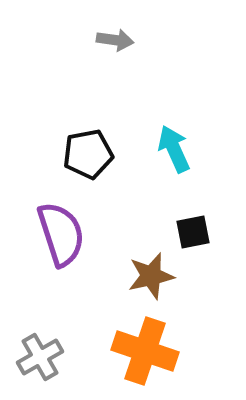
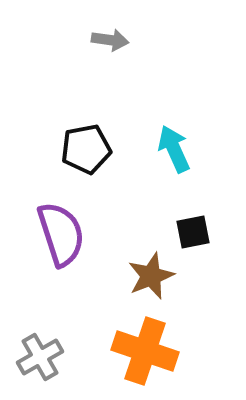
gray arrow: moved 5 px left
black pentagon: moved 2 px left, 5 px up
brown star: rotated 9 degrees counterclockwise
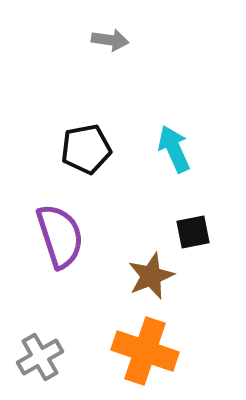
purple semicircle: moved 1 px left, 2 px down
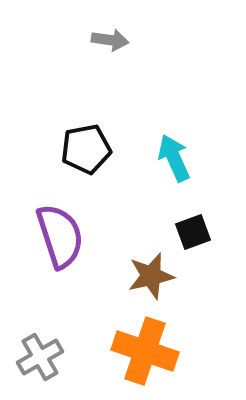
cyan arrow: moved 9 px down
black square: rotated 9 degrees counterclockwise
brown star: rotated 9 degrees clockwise
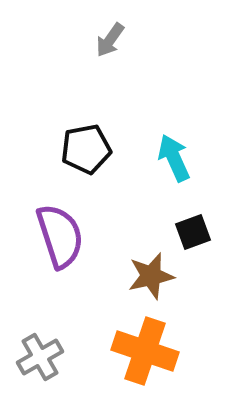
gray arrow: rotated 117 degrees clockwise
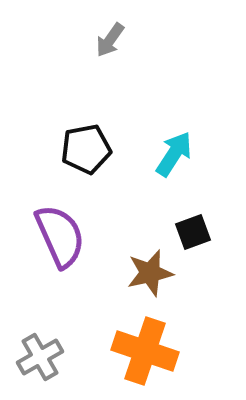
cyan arrow: moved 4 px up; rotated 57 degrees clockwise
purple semicircle: rotated 6 degrees counterclockwise
brown star: moved 1 px left, 3 px up
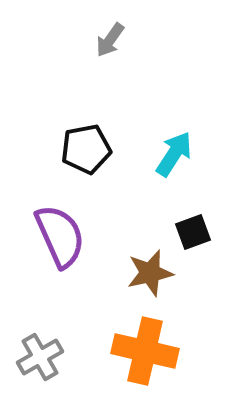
orange cross: rotated 6 degrees counterclockwise
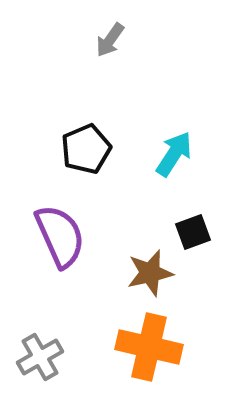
black pentagon: rotated 12 degrees counterclockwise
orange cross: moved 4 px right, 4 px up
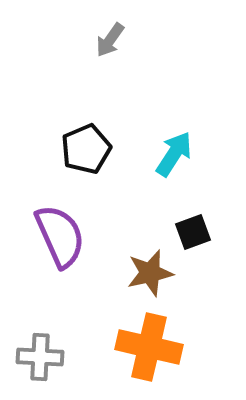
gray cross: rotated 33 degrees clockwise
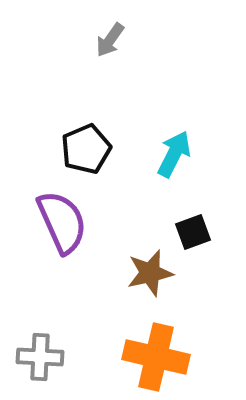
cyan arrow: rotated 6 degrees counterclockwise
purple semicircle: moved 2 px right, 14 px up
orange cross: moved 7 px right, 10 px down
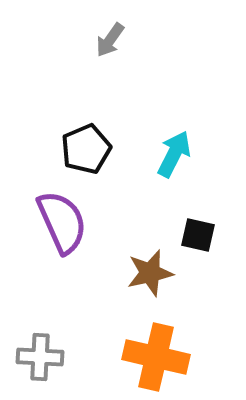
black square: moved 5 px right, 3 px down; rotated 33 degrees clockwise
